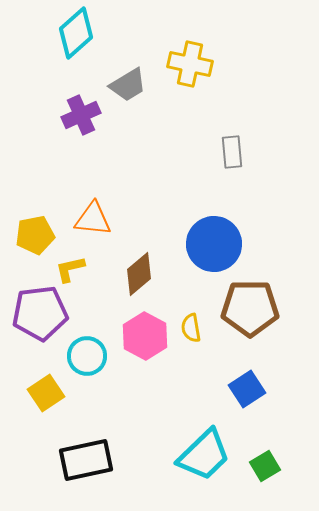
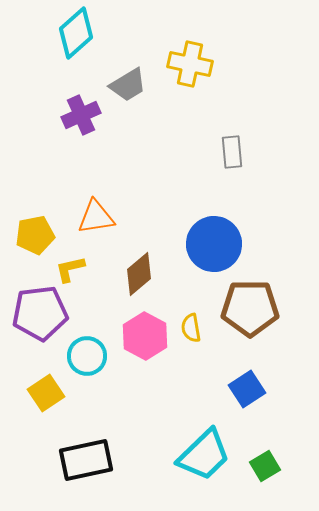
orange triangle: moved 3 px right, 2 px up; rotated 15 degrees counterclockwise
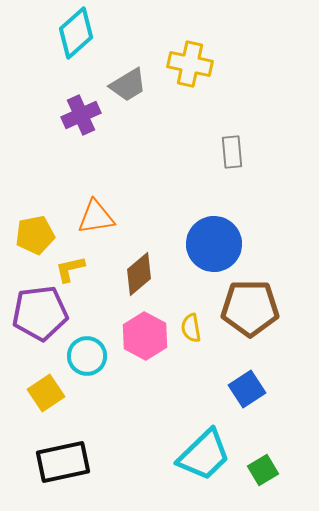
black rectangle: moved 23 px left, 2 px down
green square: moved 2 px left, 4 px down
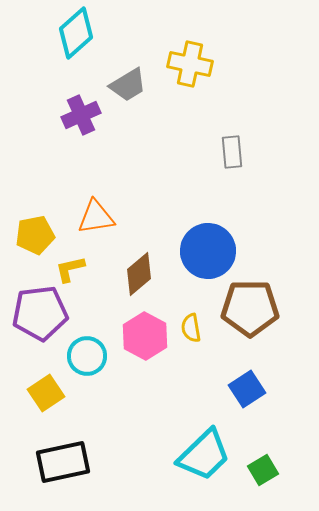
blue circle: moved 6 px left, 7 px down
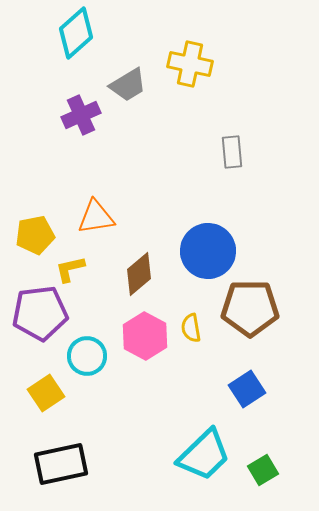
black rectangle: moved 2 px left, 2 px down
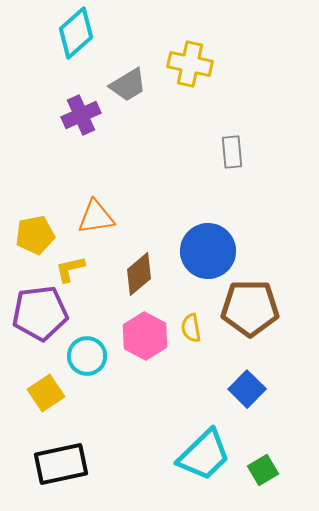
blue square: rotated 12 degrees counterclockwise
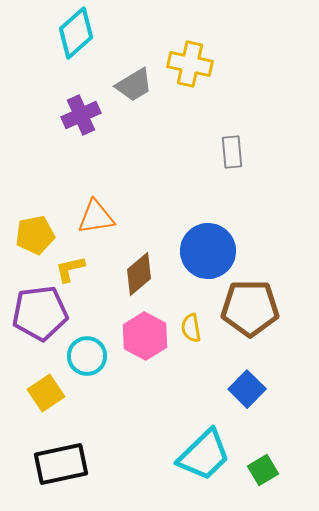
gray trapezoid: moved 6 px right
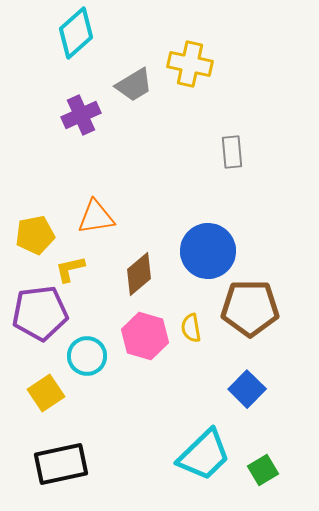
pink hexagon: rotated 12 degrees counterclockwise
